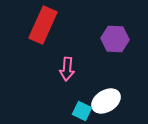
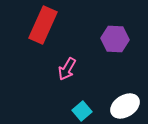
pink arrow: rotated 25 degrees clockwise
white ellipse: moved 19 px right, 5 px down
cyan square: rotated 24 degrees clockwise
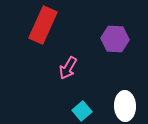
pink arrow: moved 1 px right, 1 px up
white ellipse: rotated 60 degrees counterclockwise
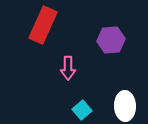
purple hexagon: moved 4 px left, 1 px down; rotated 8 degrees counterclockwise
pink arrow: rotated 30 degrees counterclockwise
cyan square: moved 1 px up
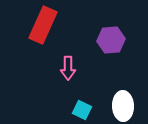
white ellipse: moved 2 px left
cyan square: rotated 24 degrees counterclockwise
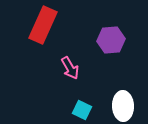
pink arrow: moved 2 px right; rotated 30 degrees counterclockwise
